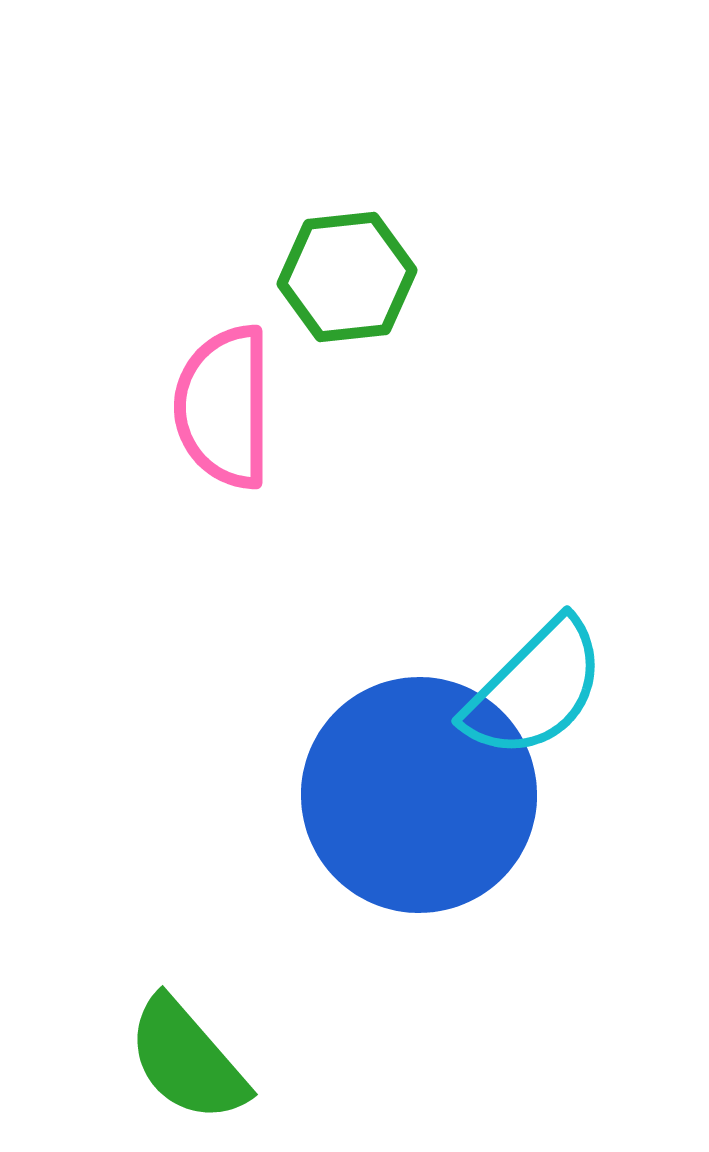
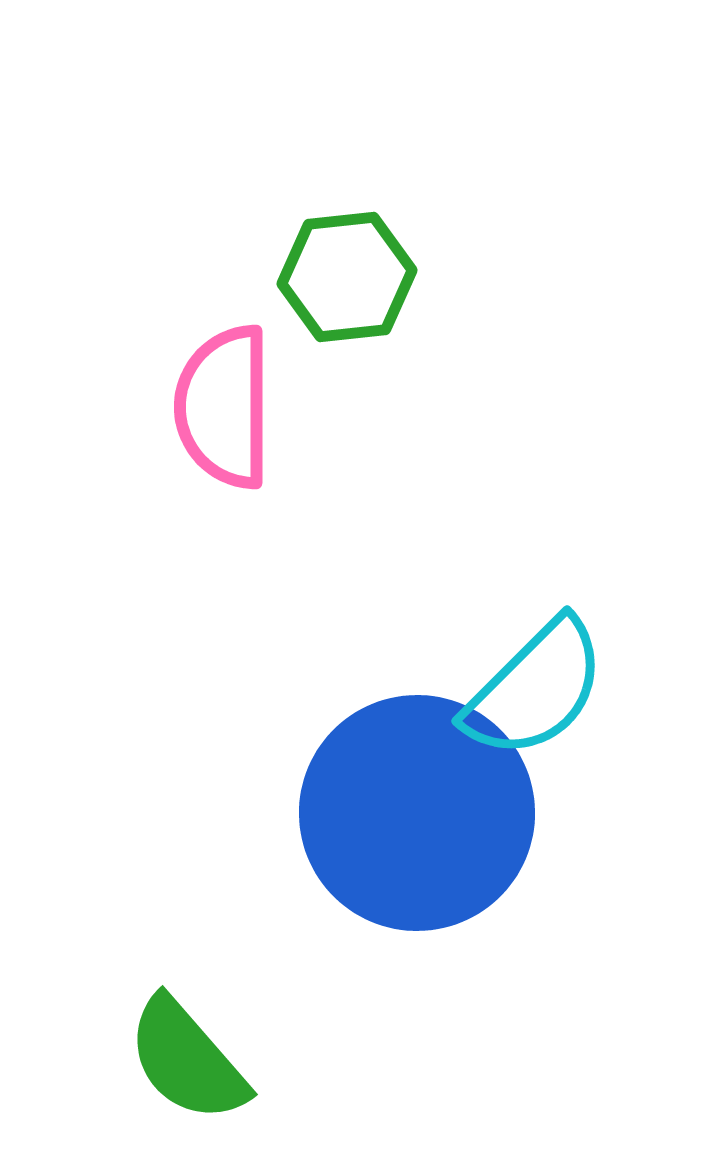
blue circle: moved 2 px left, 18 px down
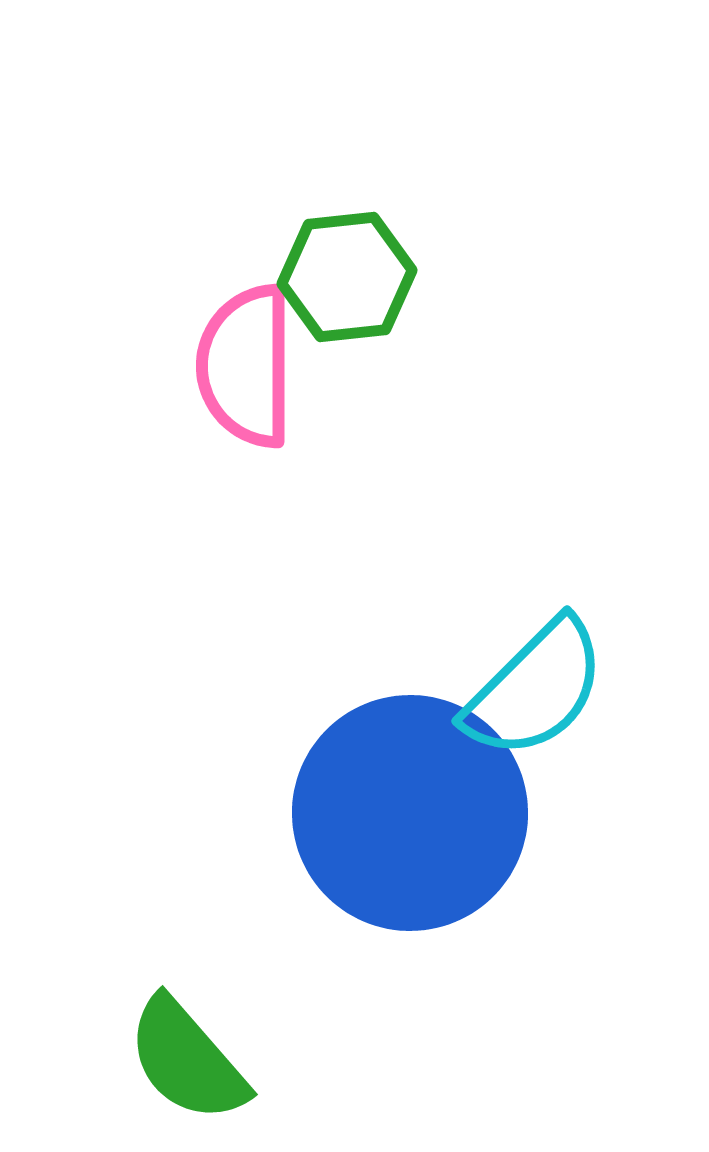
pink semicircle: moved 22 px right, 41 px up
blue circle: moved 7 px left
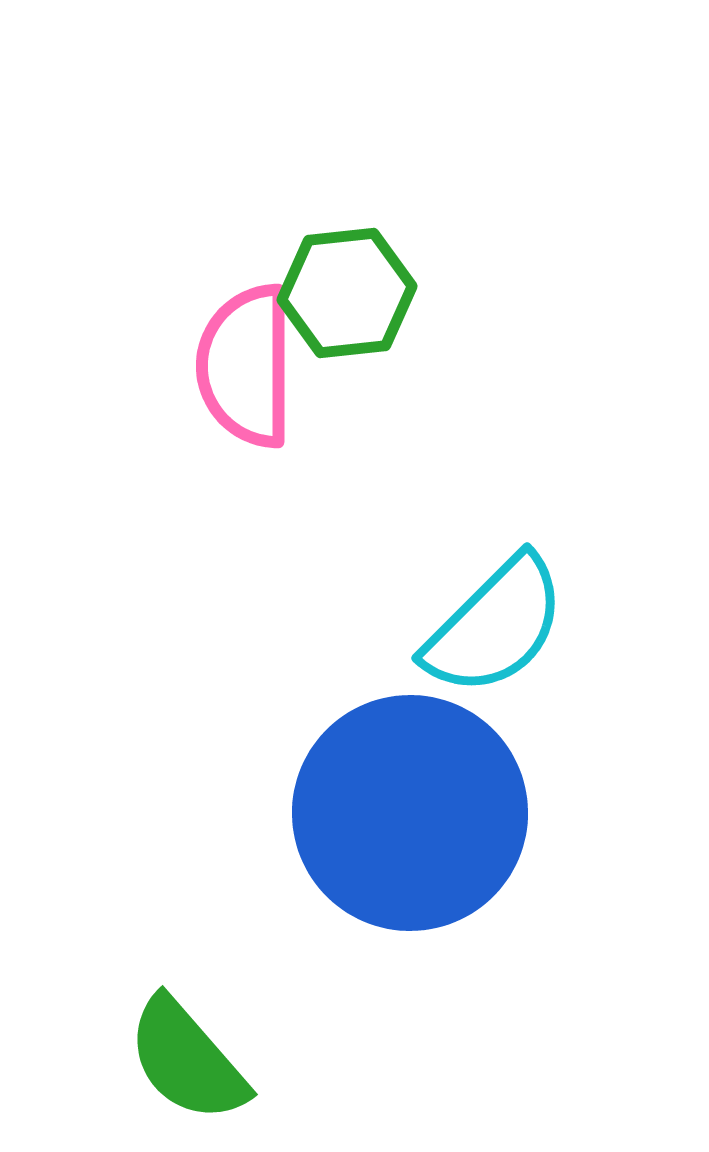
green hexagon: moved 16 px down
cyan semicircle: moved 40 px left, 63 px up
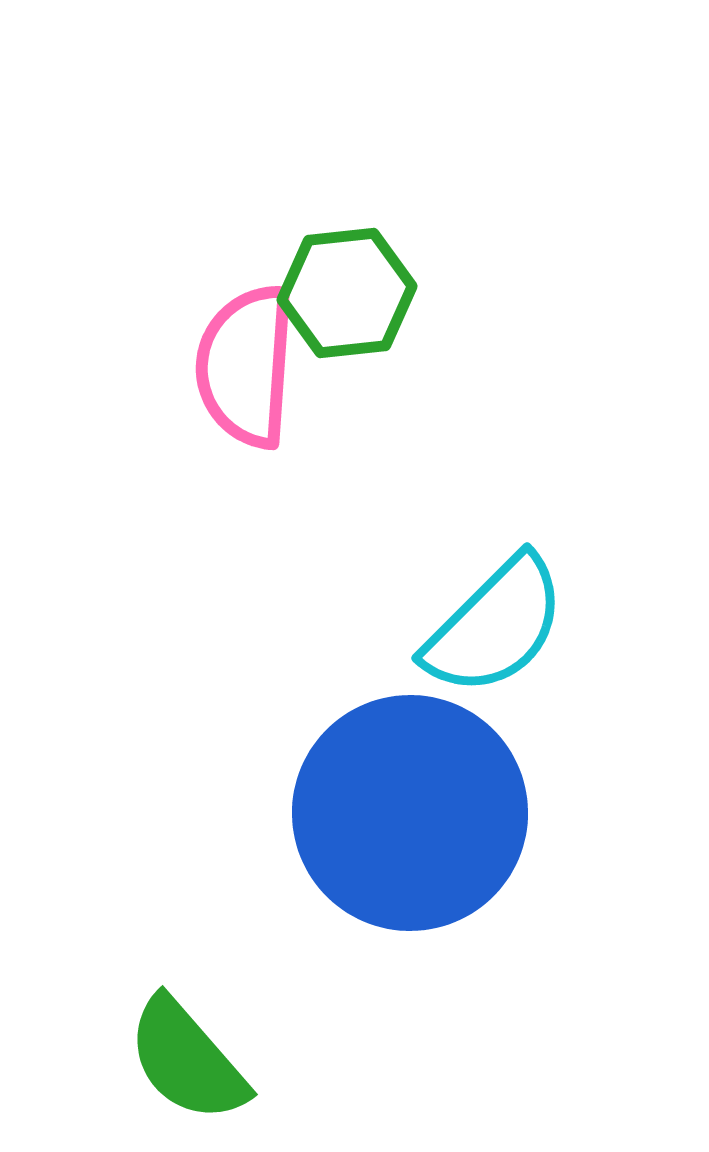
pink semicircle: rotated 4 degrees clockwise
